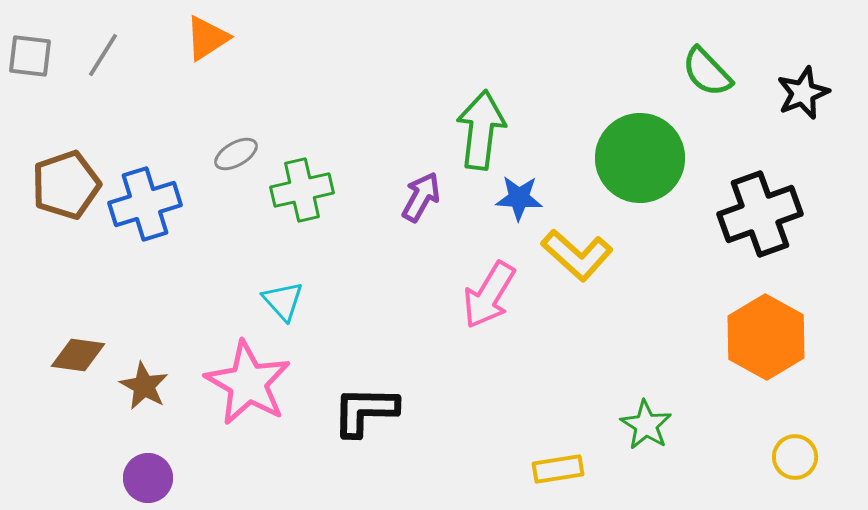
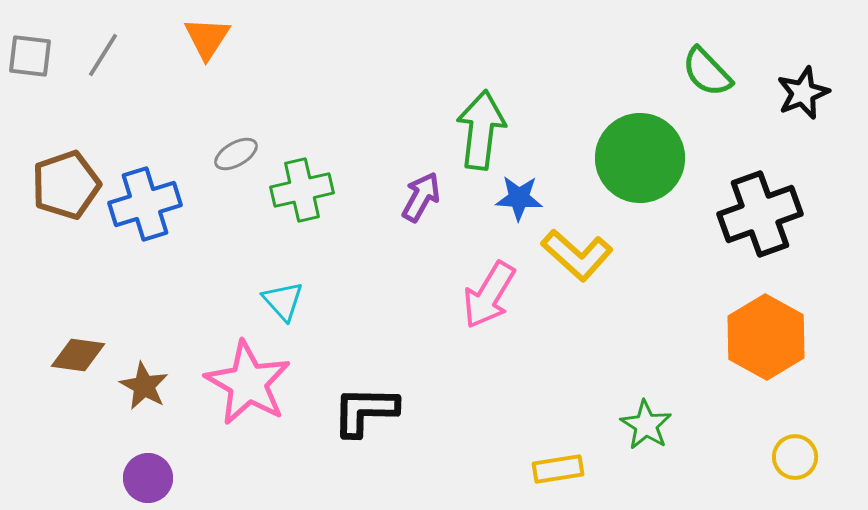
orange triangle: rotated 24 degrees counterclockwise
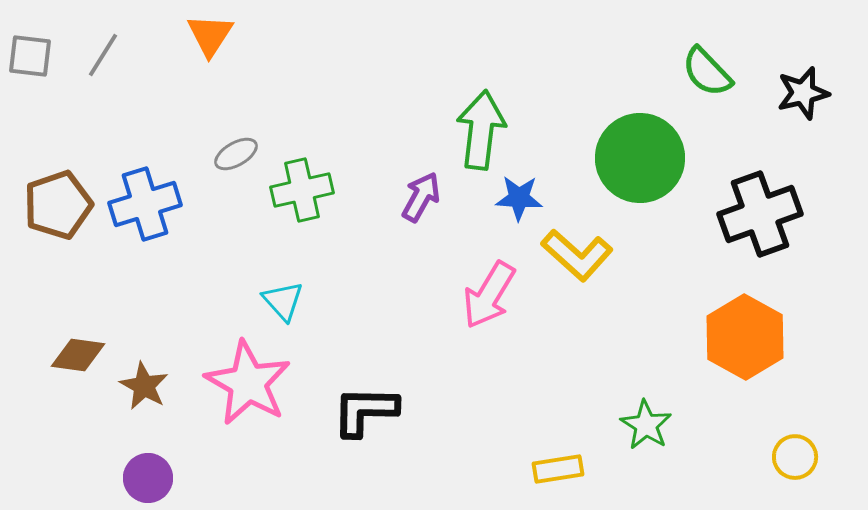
orange triangle: moved 3 px right, 3 px up
black star: rotated 8 degrees clockwise
brown pentagon: moved 8 px left, 20 px down
orange hexagon: moved 21 px left
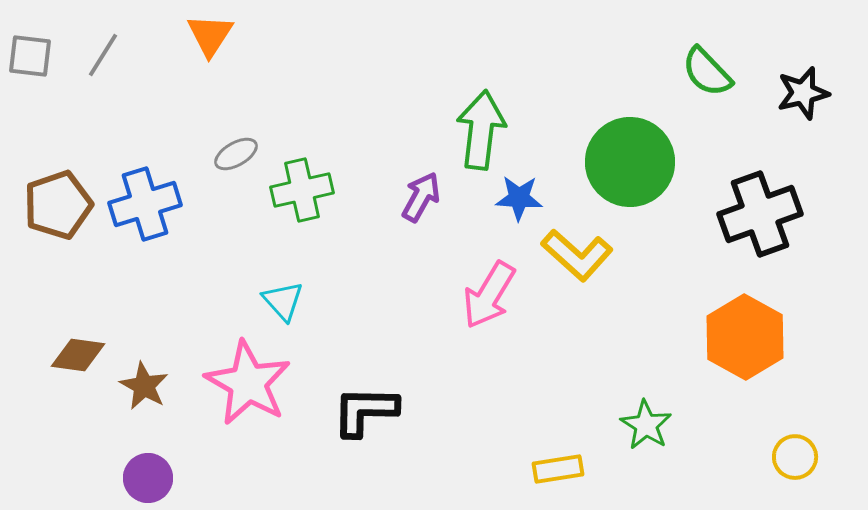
green circle: moved 10 px left, 4 px down
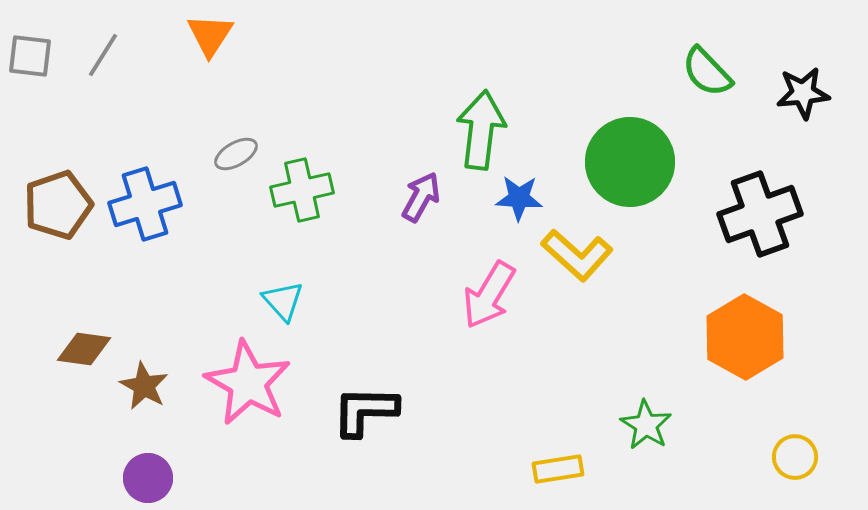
black star: rotated 8 degrees clockwise
brown diamond: moved 6 px right, 6 px up
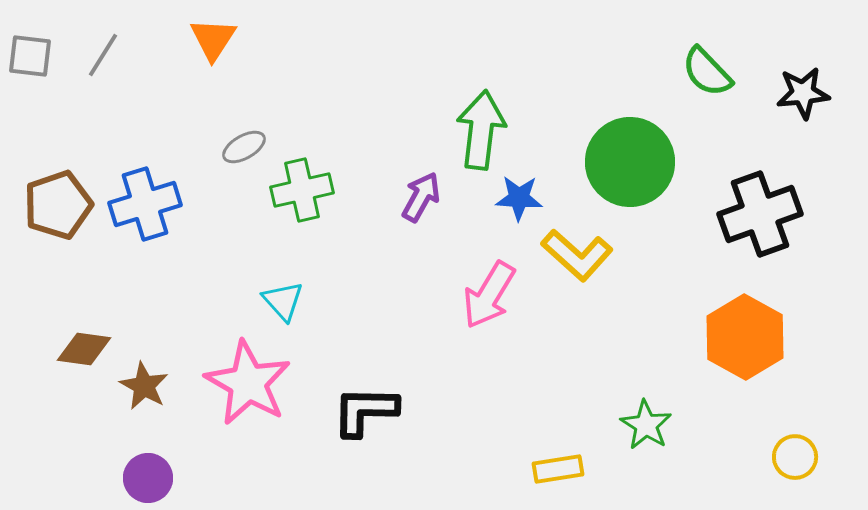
orange triangle: moved 3 px right, 4 px down
gray ellipse: moved 8 px right, 7 px up
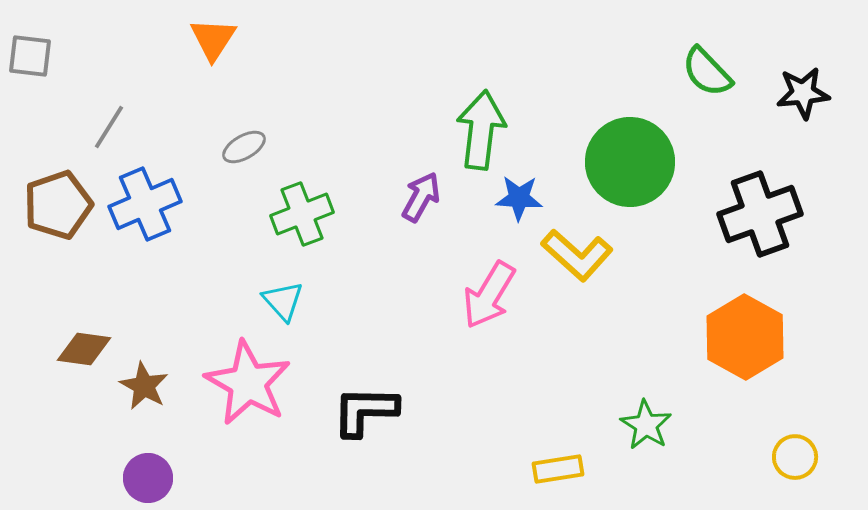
gray line: moved 6 px right, 72 px down
green cross: moved 24 px down; rotated 8 degrees counterclockwise
blue cross: rotated 6 degrees counterclockwise
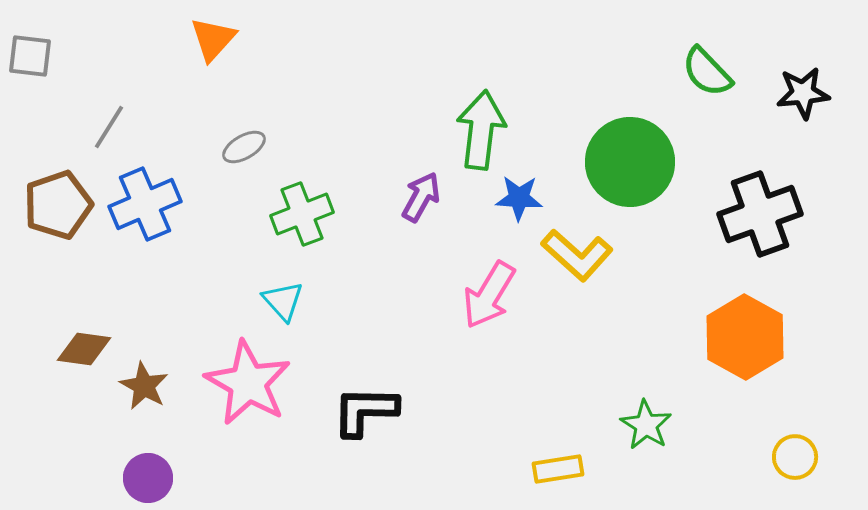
orange triangle: rotated 9 degrees clockwise
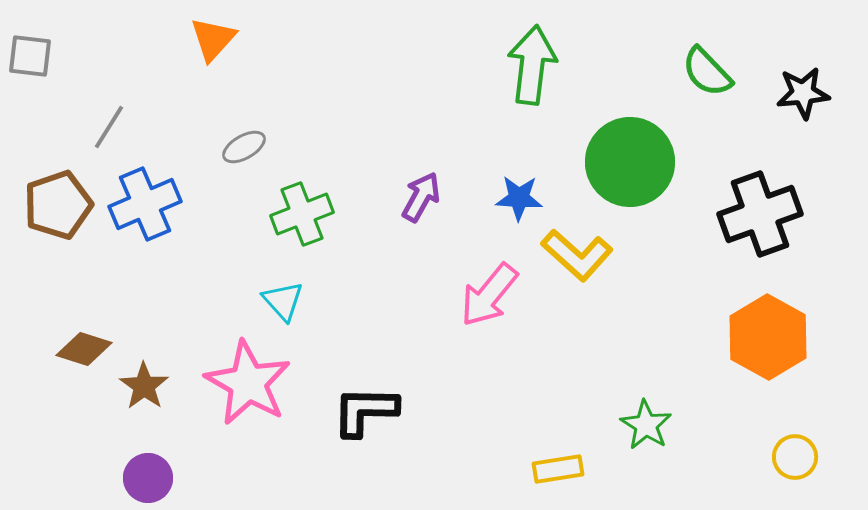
green arrow: moved 51 px right, 65 px up
pink arrow: rotated 8 degrees clockwise
orange hexagon: moved 23 px right
brown diamond: rotated 10 degrees clockwise
brown star: rotated 6 degrees clockwise
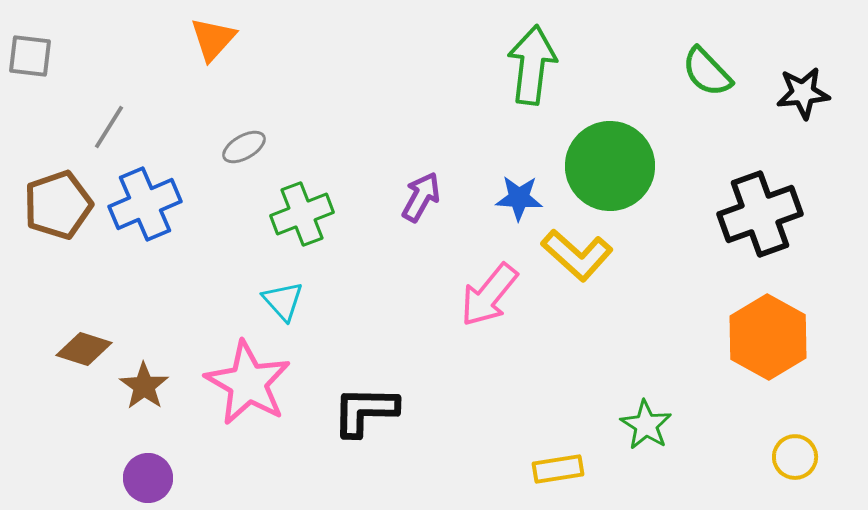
green circle: moved 20 px left, 4 px down
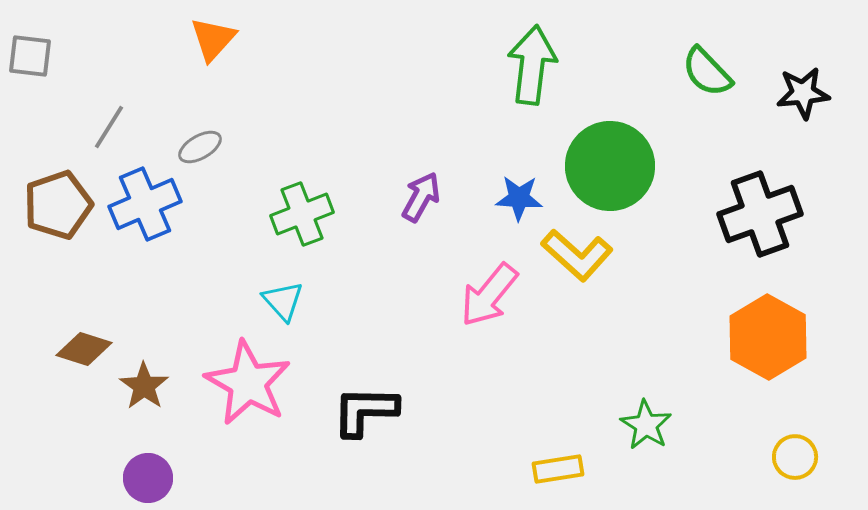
gray ellipse: moved 44 px left
